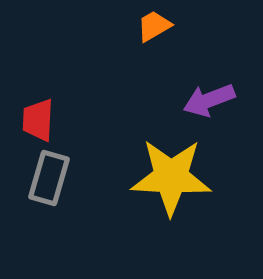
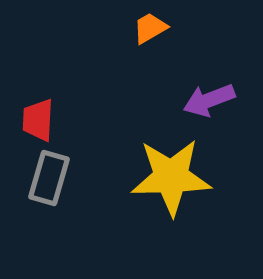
orange trapezoid: moved 4 px left, 2 px down
yellow star: rotated 4 degrees counterclockwise
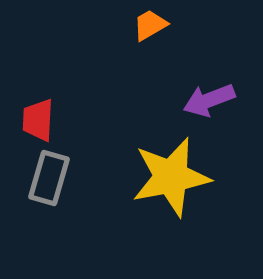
orange trapezoid: moved 3 px up
yellow star: rotated 10 degrees counterclockwise
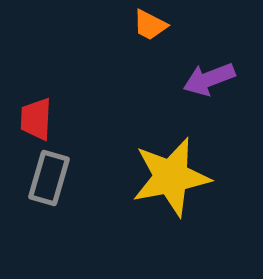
orange trapezoid: rotated 123 degrees counterclockwise
purple arrow: moved 21 px up
red trapezoid: moved 2 px left, 1 px up
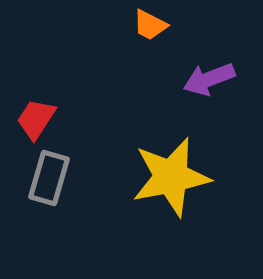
red trapezoid: rotated 30 degrees clockwise
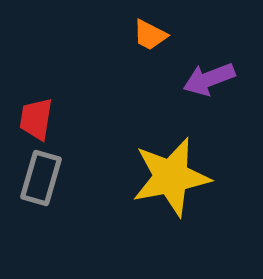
orange trapezoid: moved 10 px down
red trapezoid: rotated 24 degrees counterclockwise
gray rectangle: moved 8 px left
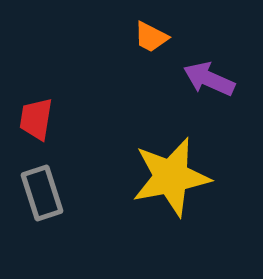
orange trapezoid: moved 1 px right, 2 px down
purple arrow: rotated 45 degrees clockwise
gray rectangle: moved 1 px right, 15 px down; rotated 34 degrees counterclockwise
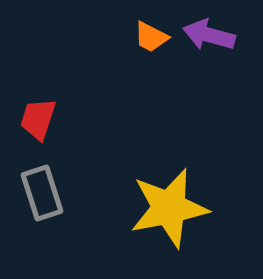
purple arrow: moved 44 px up; rotated 9 degrees counterclockwise
red trapezoid: moved 2 px right; rotated 9 degrees clockwise
yellow star: moved 2 px left, 31 px down
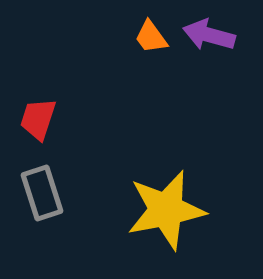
orange trapezoid: rotated 27 degrees clockwise
yellow star: moved 3 px left, 2 px down
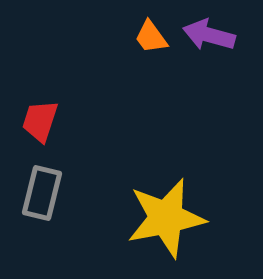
red trapezoid: moved 2 px right, 2 px down
gray rectangle: rotated 32 degrees clockwise
yellow star: moved 8 px down
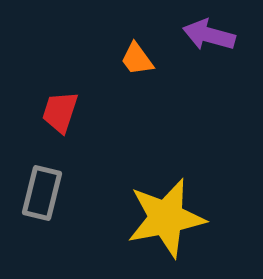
orange trapezoid: moved 14 px left, 22 px down
red trapezoid: moved 20 px right, 9 px up
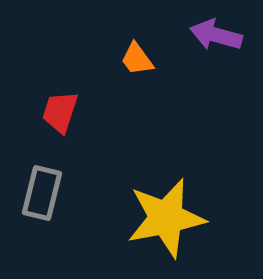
purple arrow: moved 7 px right
